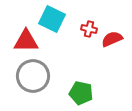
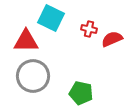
cyan square: moved 1 px left, 1 px up
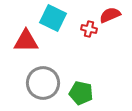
cyan square: moved 2 px right
red semicircle: moved 2 px left, 24 px up
gray circle: moved 10 px right, 7 px down
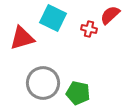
red semicircle: rotated 20 degrees counterclockwise
red triangle: moved 4 px left, 3 px up; rotated 16 degrees counterclockwise
green pentagon: moved 3 px left
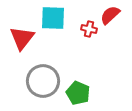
cyan square: rotated 24 degrees counterclockwise
red triangle: rotated 36 degrees counterclockwise
gray circle: moved 2 px up
green pentagon: rotated 10 degrees clockwise
